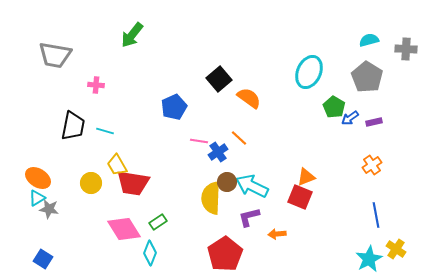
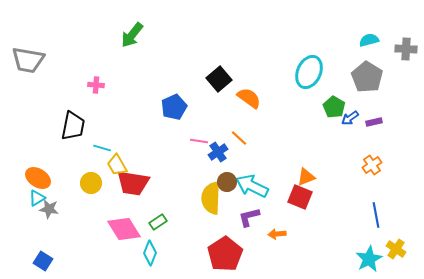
gray trapezoid: moved 27 px left, 5 px down
cyan line: moved 3 px left, 17 px down
blue square: moved 2 px down
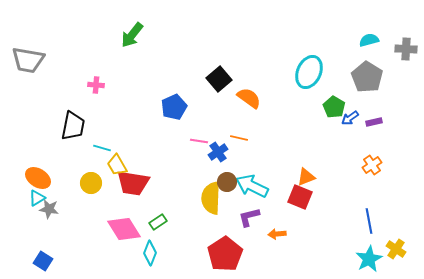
orange line: rotated 30 degrees counterclockwise
blue line: moved 7 px left, 6 px down
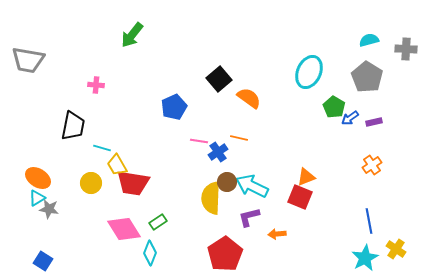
cyan star: moved 4 px left, 1 px up
